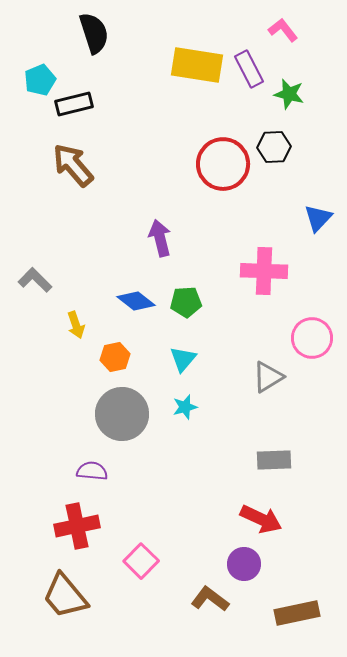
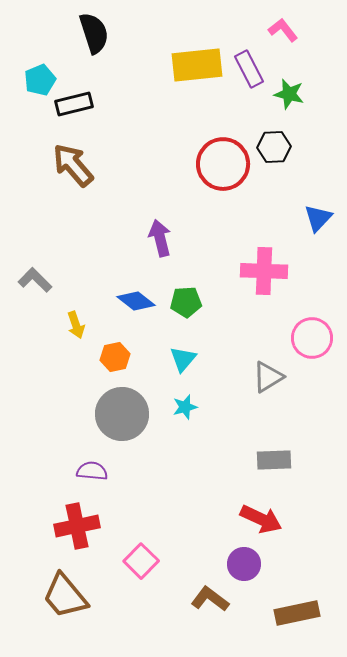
yellow rectangle: rotated 15 degrees counterclockwise
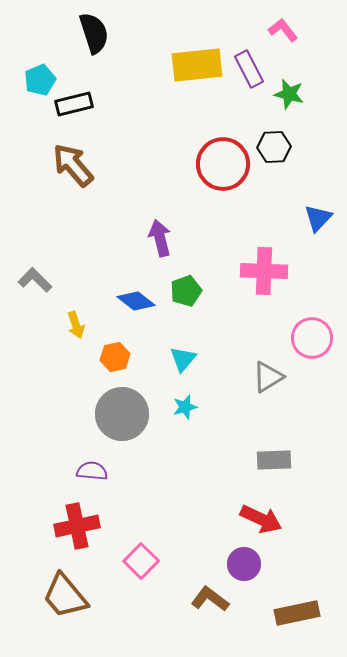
green pentagon: moved 11 px up; rotated 16 degrees counterclockwise
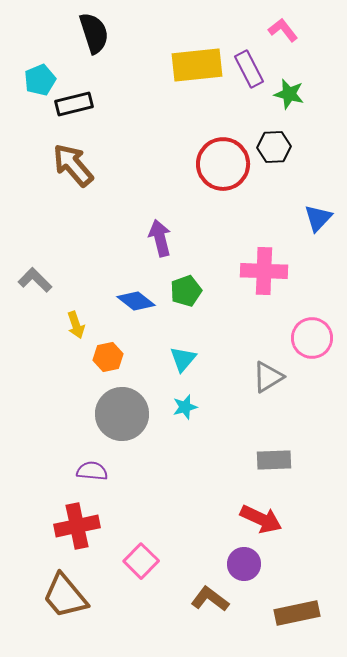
orange hexagon: moved 7 px left
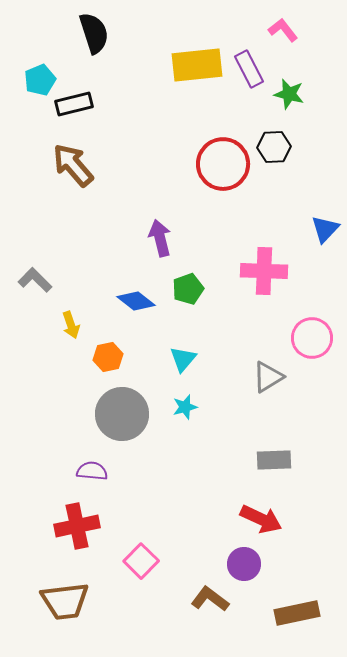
blue triangle: moved 7 px right, 11 px down
green pentagon: moved 2 px right, 2 px up
yellow arrow: moved 5 px left
brown trapezoid: moved 5 px down; rotated 57 degrees counterclockwise
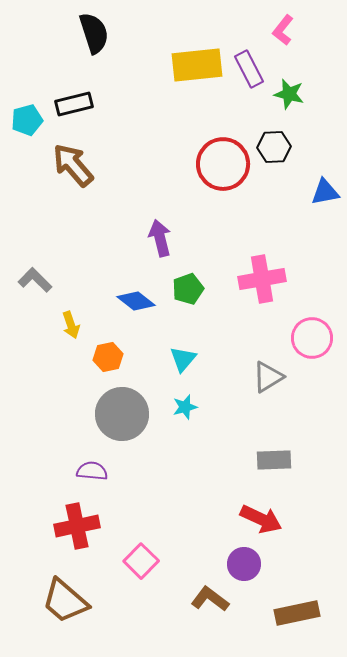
pink L-shape: rotated 104 degrees counterclockwise
cyan pentagon: moved 13 px left, 40 px down; rotated 8 degrees clockwise
blue triangle: moved 37 px up; rotated 36 degrees clockwise
pink cross: moved 2 px left, 8 px down; rotated 12 degrees counterclockwise
brown trapezoid: rotated 48 degrees clockwise
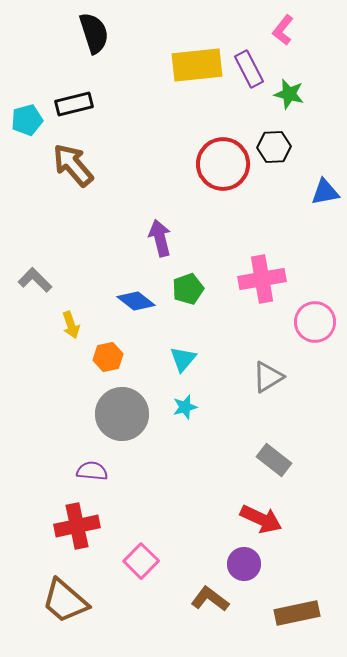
pink circle: moved 3 px right, 16 px up
gray rectangle: rotated 40 degrees clockwise
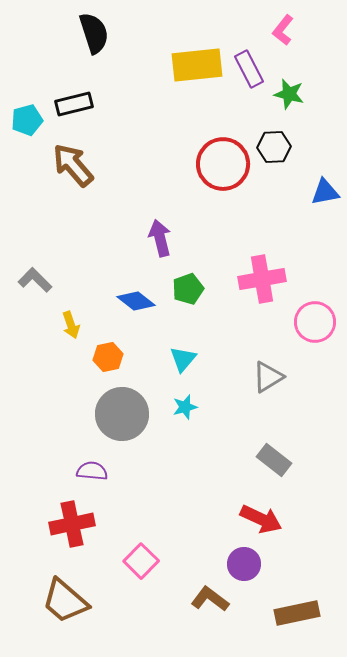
red cross: moved 5 px left, 2 px up
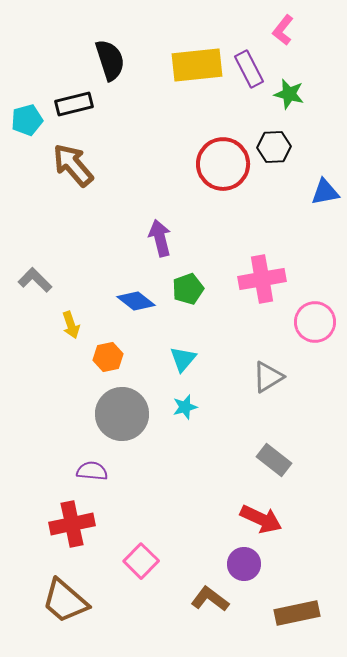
black semicircle: moved 16 px right, 27 px down
